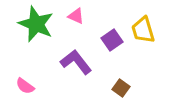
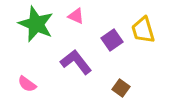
pink semicircle: moved 2 px right, 2 px up
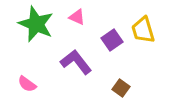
pink triangle: moved 1 px right, 1 px down
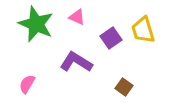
purple square: moved 1 px left, 2 px up
purple L-shape: rotated 20 degrees counterclockwise
pink semicircle: rotated 84 degrees clockwise
brown square: moved 3 px right, 1 px up
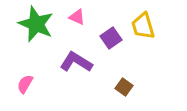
yellow trapezoid: moved 4 px up
pink semicircle: moved 2 px left
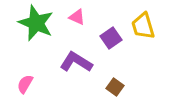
green star: moved 1 px up
brown square: moved 9 px left
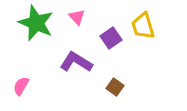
pink triangle: rotated 24 degrees clockwise
pink semicircle: moved 4 px left, 2 px down
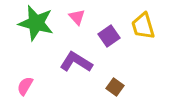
green star: rotated 9 degrees counterclockwise
purple square: moved 2 px left, 2 px up
pink semicircle: moved 4 px right
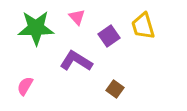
green star: moved 5 px down; rotated 15 degrees counterclockwise
purple L-shape: moved 1 px up
brown square: moved 2 px down
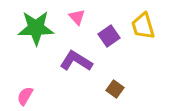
pink semicircle: moved 10 px down
